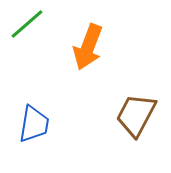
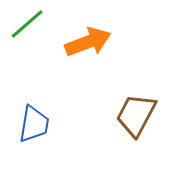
orange arrow: moved 5 px up; rotated 132 degrees counterclockwise
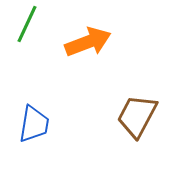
green line: rotated 24 degrees counterclockwise
brown trapezoid: moved 1 px right, 1 px down
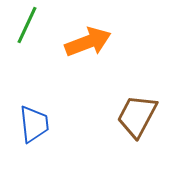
green line: moved 1 px down
blue trapezoid: rotated 15 degrees counterclockwise
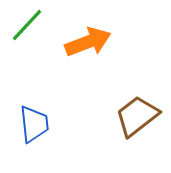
green line: rotated 18 degrees clockwise
brown trapezoid: rotated 24 degrees clockwise
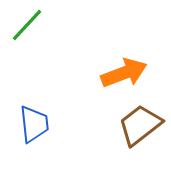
orange arrow: moved 36 px right, 31 px down
brown trapezoid: moved 3 px right, 9 px down
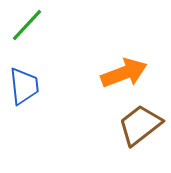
blue trapezoid: moved 10 px left, 38 px up
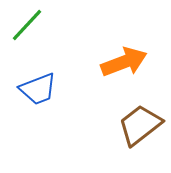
orange arrow: moved 11 px up
blue trapezoid: moved 14 px right, 3 px down; rotated 75 degrees clockwise
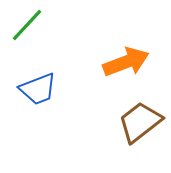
orange arrow: moved 2 px right
brown trapezoid: moved 3 px up
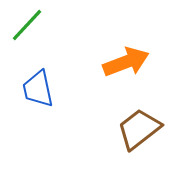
blue trapezoid: rotated 99 degrees clockwise
brown trapezoid: moved 1 px left, 7 px down
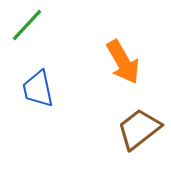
orange arrow: moved 3 px left; rotated 81 degrees clockwise
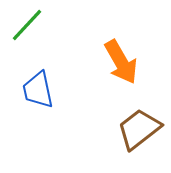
orange arrow: moved 2 px left
blue trapezoid: moved 1 px down
